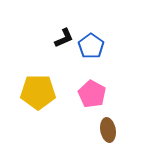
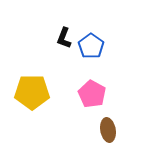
black L-shape: rotated 135 degrees clockwise
yellow pentagon: moved 6 px left
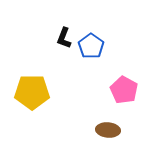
pink pentagon: moved 32 px right, 4 px up
brown ellipse: rotated 75 degrees counterclockwise
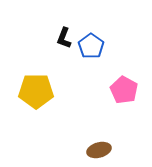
yellow pentagon: moved 4 px right, 1 px up
brown ellipse: moved 9 px left, 20 px down; rotated 20 degrees counterclockwise
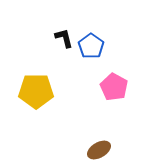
black L-shape: rotated 145 degrees clockwise
pink pentagon: moved 10 px left, 3 px up
brown ellipse: rotated 15 degrees counterclockwise
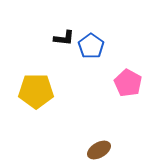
black L-shape: rotated 110 degrees clockwise
pink pentagon: moved 14 px right, 4 px up
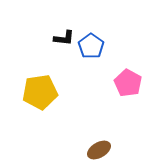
yellow pentagon: moved 4 px right, 1 px down; rotated 8 degrees counterclockwise
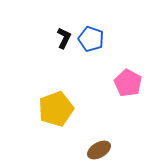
black L-shape: rotated 70 degrees counterclockwise
blue pentagon: moved 7 px up; rotated 15 degrees counterclockwise
yellow pentagon: moved 16 px right, 17 px down; rotated 12 degrees counterclockwise
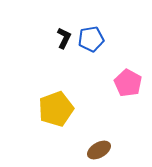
blue pentagon: rotated 30 degrees counterclockwise
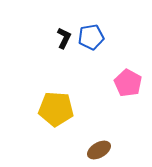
blue pentagon: moved 2 px up
yellow pentagon: rotated 24 degrees clockwise
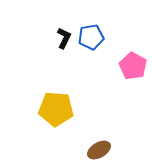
pink pentagon: moved 5 px right, 17 px up
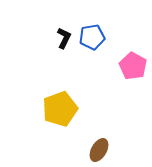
blue pentagon: moved 1 px right
yellow pentagon: moved 4 px right; rotated 24 degrees counterclockwise
brown ellipse: rotated 30 degrees counterclockwise
